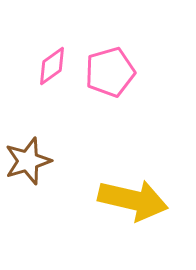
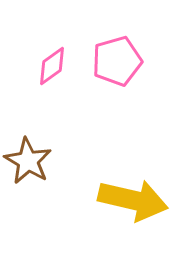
pink pentagon: moved 7 px right, 11 px up
brown star: rotated 24 degrees counterclockwise
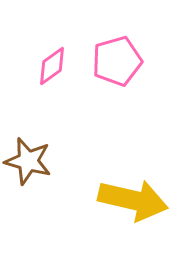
brown star: rotated 15 degrees counterclockwise
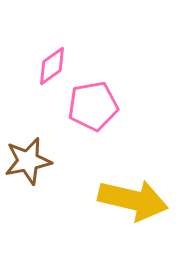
pink pentagon: moved 24 px left, 45 px down; rotated 6 degrees clockwise
brown star: rotated 27 degrees counterclockwise
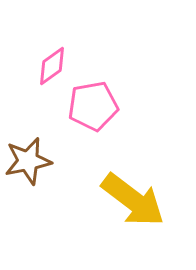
yellow arrow: rotated 24 degrees clockwise
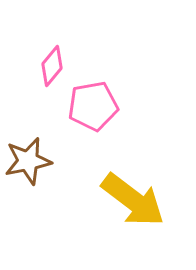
pink diamond: rotated 15 degrees counterclockwise
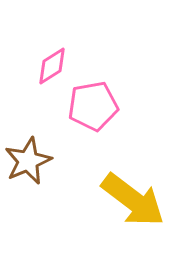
pink diamond: rotated 18 degrees clockwise
brown star: rotated 12 degrees counterclockwise
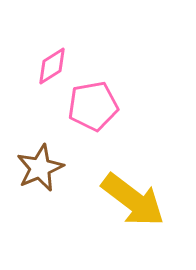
brown star: moved 12 px right, 7 px down
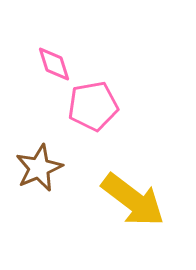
pink diamond: moved 2 px right, 2 px up; rotated 75 degrees counterclockwise
brown star: moved 1 px left
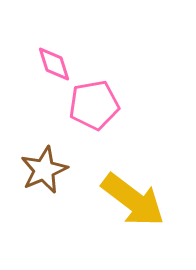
pink pentagon: moved 1 px right, 1 px up
brown star: moved 5 px right, 2 px down
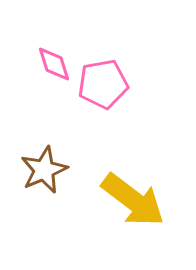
pink pentagon: moved 9 px right, 21 px up
